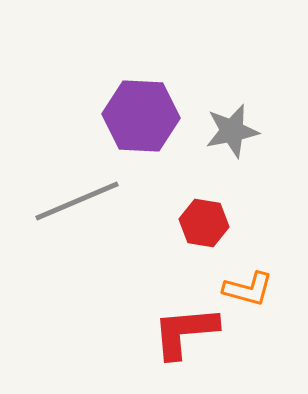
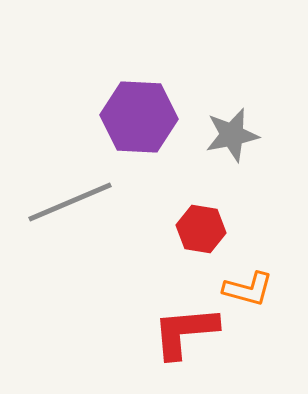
purple hexagon: moved 2 px left, 1 px down
gray star: moved 4 px down
gray line: moved 7 px left, 1 px down
red hexagon: moved 3 px left, 6 px down
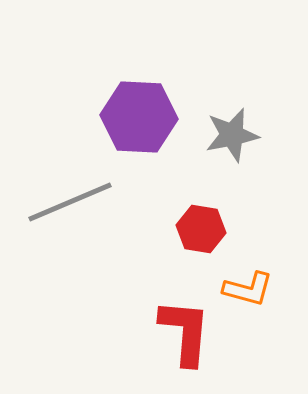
red L-shape: rotated 100 degrees clockwise
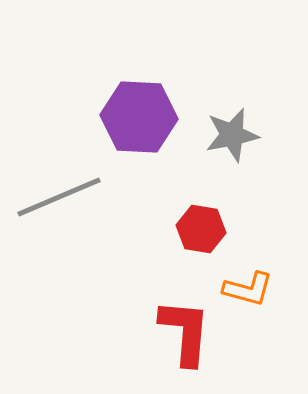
gray line: moved 11 px left, 5 px up
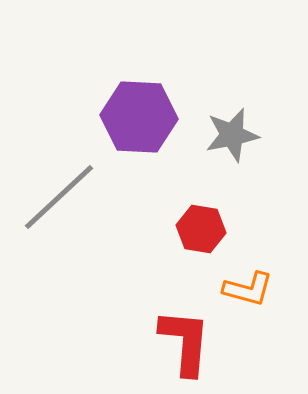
gray line: rotated 20 degrees counterclockwise
red L-shape: moved 10 px down
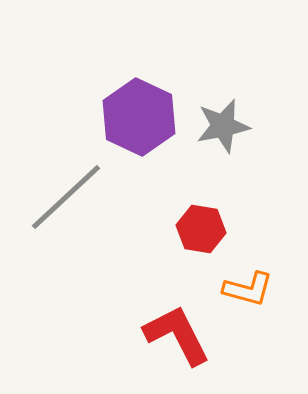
purple hexagon: rotated 22 degrees clockwise
gray star: moved 9 px left, 9 px up
gray line: moved 7 px right
red L-shape: moved 8 px left, 7 px up; rotated 32 degrees counterclockwise
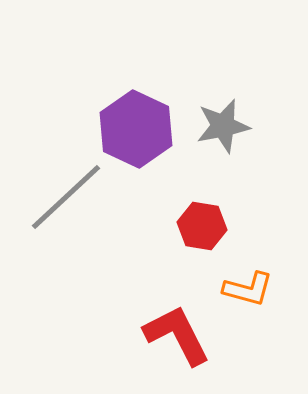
purple hexagon: moved 3 px left, 12 px down
red hexagon: moved 1 px right, 3 px up
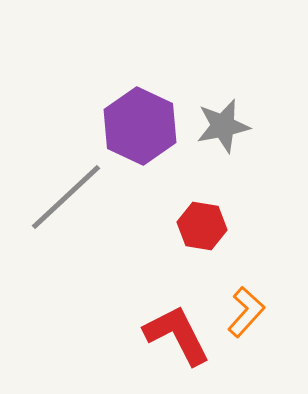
purple hexagon: moved 4 px right, 3 px up
orange L-shape: moved 2 px left, 23 px down; rotated 63 degrees counterclockwise
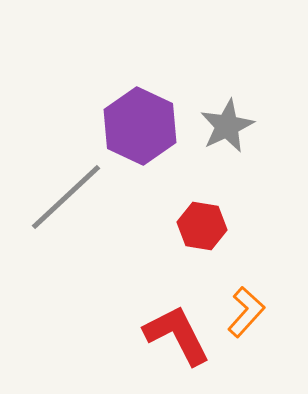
gray star: moved 4 px right; rotated 14 degrees counterclockwise
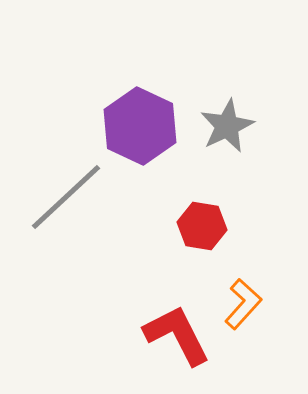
orange L-shape: moved 3 px left, 8 px up
